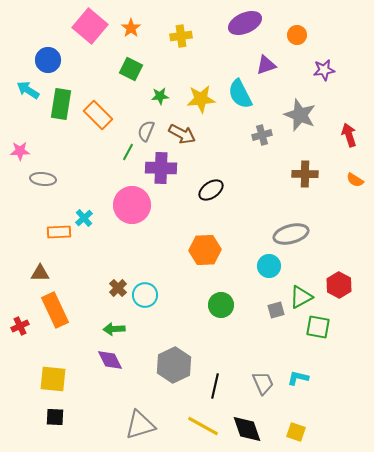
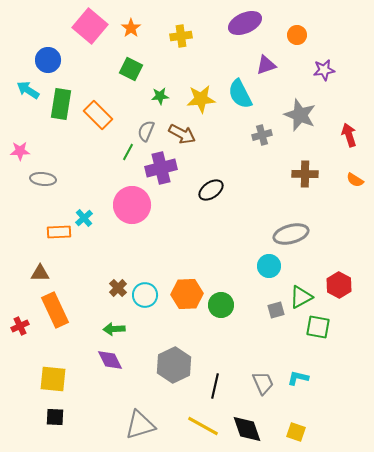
purple cross at (161, 168): rotated 16 degrees counterclockwise
orange hexagon at (205, 250): moved 18 px left, 44 px down
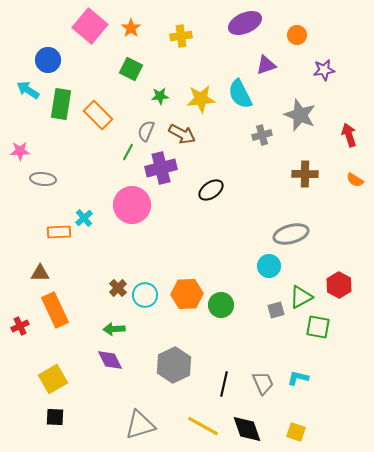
yellow square at (53, 379): rotated 36 degrees counterclockwise
black line at (215, 386): moved 9 px right, 2 px up
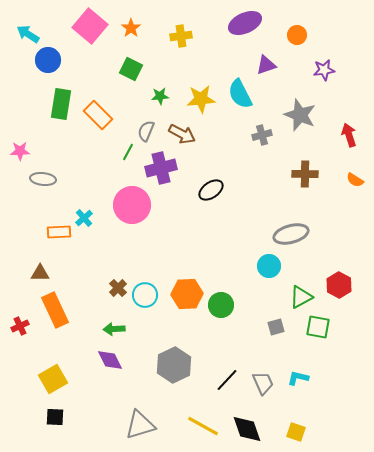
cyan arrow at (28, 90): moved 56 px up
gray square at (276, 310): moved 17 px down
black line at (224, 384): moved 3 px right, 4 px up; rotated 30 degrees clockwise
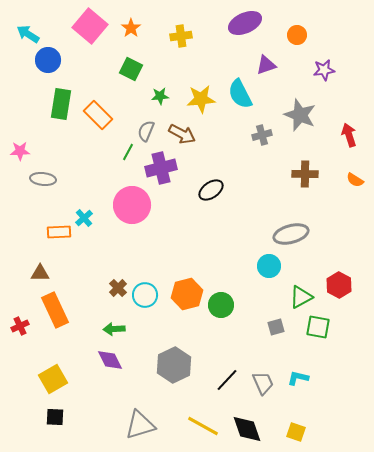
orange hexagon at (187, 294): rotated 12 degrees counterclockwise
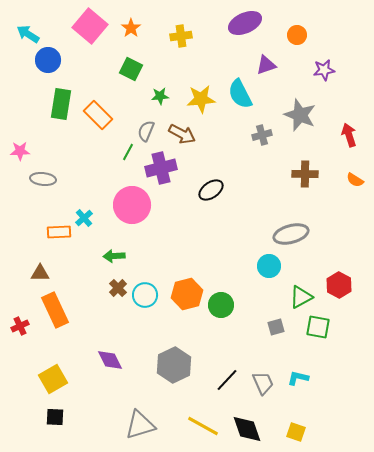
green arrow at (114, 329): moved 73 px up
